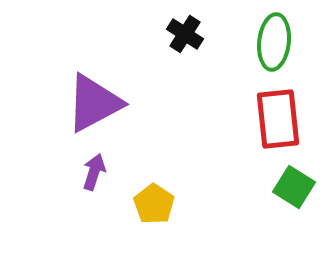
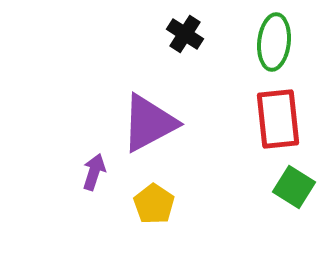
purple triangle: moved 55 px right, 20 px down
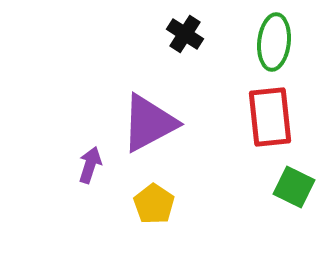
red rectangle: moved 8 px left, 2 px up
purple arrow: moved 4 px left, 7 px up
green square: rotated 6 degrees counterclockwise
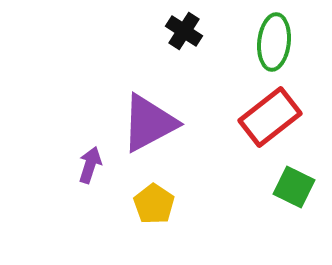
black cross: moved 1 px left, 3 px up
red rectangle: rotated 58 degrees clockwise
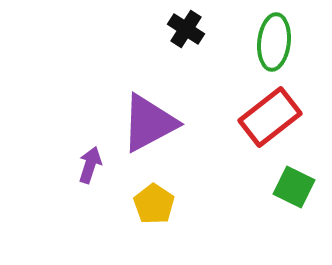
black cross: moved 2 px right, 2 px up
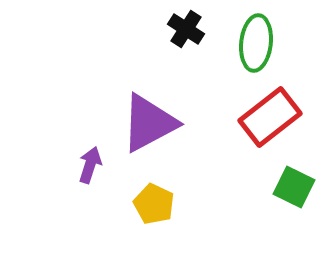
green ellipse: moved 18 px left, 1 px down
yellow pentagon: rotated 9 degrees counterclockwise
